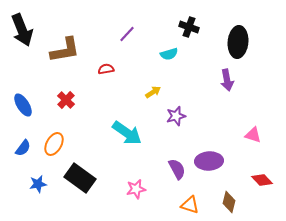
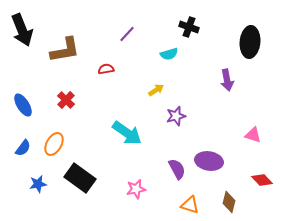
black ellipse: moved 12 px right
yellow arrow: moved 3 px right, 2 px up
purple ellipse: rotated 12 degrees clockwise
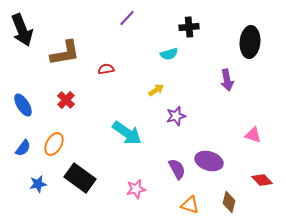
black cross: rotated 24 degrees counterclockwise
purple line: moved 16 px up
brown L-shape: moved 3 px down
purple ellipse: rotated 8 degrees clockwise
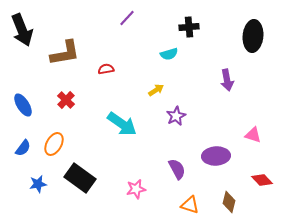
black ellipse: moved 3 px right, 6 px up
purple star: rotated 12 degrees counterclockwise
cyan arrow: moved 5 px left, 9 px up
purple ellipse: moved 7 px right, 5 px up; rotated 20 degrees counterclockwise
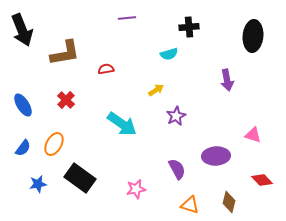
purple line: rotated 42 degrees clockwise
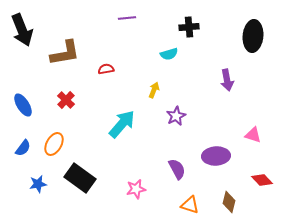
yellow arrow: moved 2 px left; rotated 35 degrees counterclockwise
cyan arrow: rotated 84 degrees counterclockwise
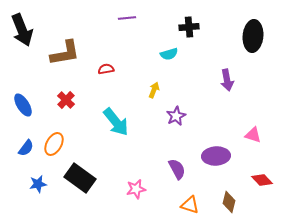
cyan arrow: moved 6 px left, 2 px up; rotated 100 degrees clockwise
blue semicircle: moved 3 px right
